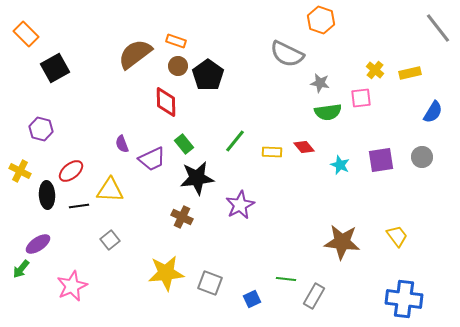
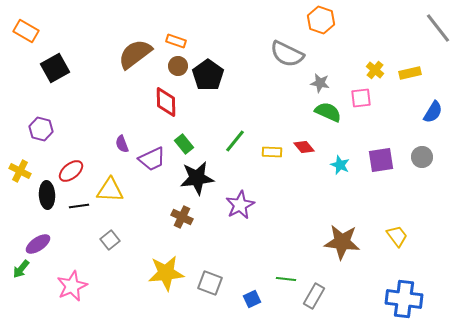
orange rectangle at (26, 34): moved 3 px up; rotated 15 degrees counterclockwise
green semicircle at (328, 112): rotated 148 degrees counterclockwise
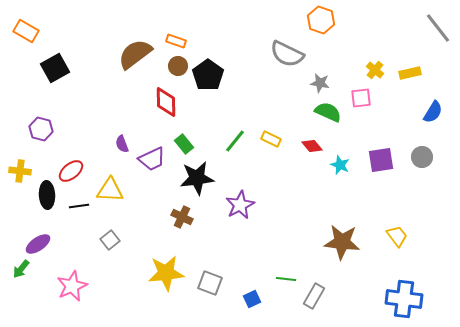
red diamond at (304, 147): moved 8 px right, 1 px up
yellow rectangle at (272, 152): moved 1 px left, 13 px up; rotated 24 degrees clockwise
yellow cross at (20, 171): rotated 20 degrees counterclockwise
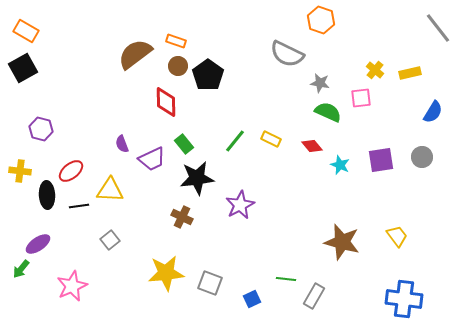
black square at (55, 68): moved 32 px left
brown star at (342, 242): rotated 9 degrees clockwise
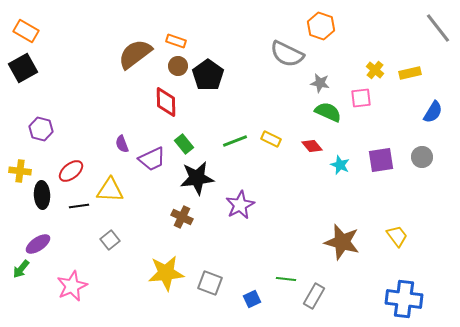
orange hexagon at (321, 20): moved 6 px down
green line at (235, 141): rotated 30 degrees clockwise
black ellipse at (47, 195): moved 5 px left
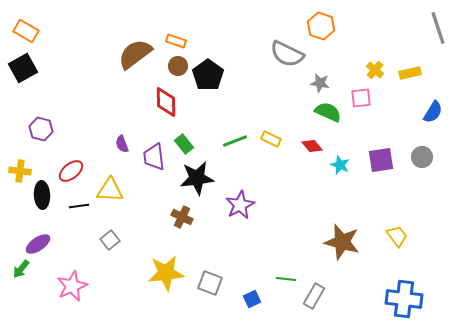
gray line at (438, 28): rotated 20 degrees clockwise
purple trapezoid at (152, 159): moved 2 px right, 2 px up; rotated 108 degrees clockwise
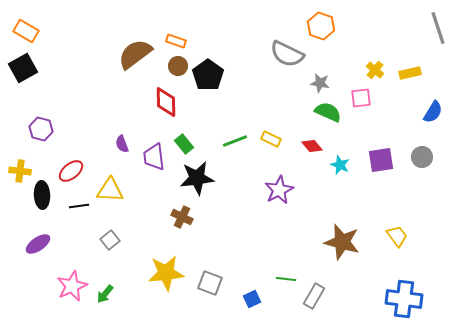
purple star at (240, 205): moved 39 px right, 15 px up
green arrow at (21, 269): moved 84 px right, 25 px down
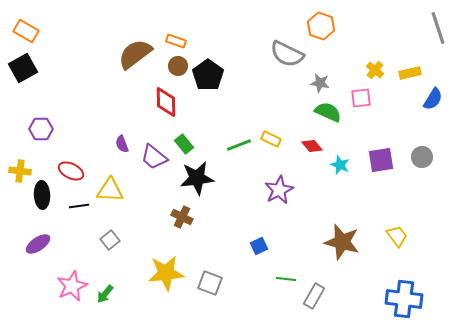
blue semicircle at (433, 112): moved 13 px up
purple hexagon at (41, 129): rotated 15 degrees counterclockwise
green line at (235, 141): moved 4 px right, 4 px down
purple trapezoid at (154, 157): rotated 44 degrees counterclockwise
red ellipse at (71, 171): rotated 65 degrees clockwise
blue square at (252, 299): moved 7 px right, 53 px up
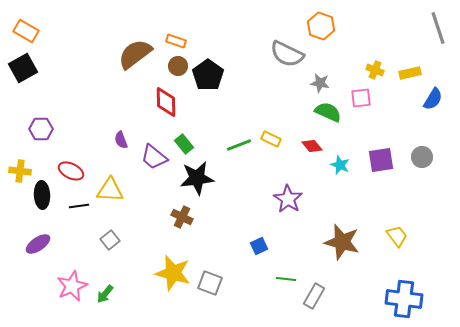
yellow cross at (375, 70): rotated 18 degrees counterclockwise
purple semicircle at (122, 144): moved 1 px left, 4 px up
purple star at (279, 190): moved 9 px right, 9 px down; rotated 12 degrees counterclockwise
yellow star at (166, 273): moved 7 px right; rotated 21 degrees clockwise
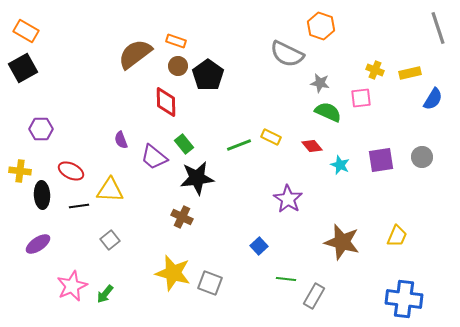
yellow rectangle at (271, 139): moved 2 px up
yellow trapezoid at (397, 236): rotated 60 degrees clockwise
blue square at (259, 246): rotated 18 degrees counterclockwise
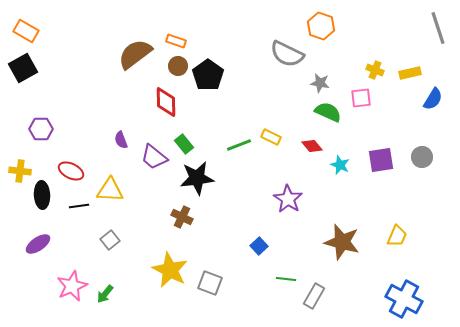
yellow star at (173, 273): moved 3 px left, 3 px up; rotated 12 degrees clockwise
blue cross at (404, 299): rotated 21 degrees clockwise
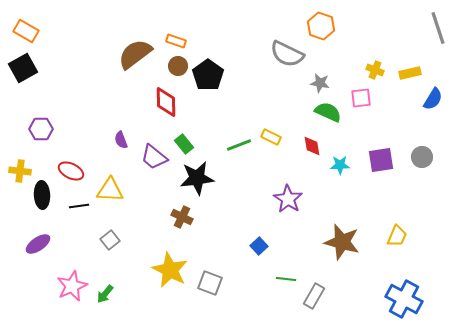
red diamond at (312, 146): rotated 30 degrees clockwise
cyan star at (340, 165): rotated 24 degrees counterclockwise
